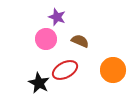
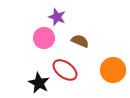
pink circle: moved 2 px left, 1 px up
red ellipse: rotated 65 degrees clockwise
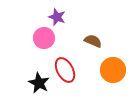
brown semicircle: moved 13 px right
red ellipse: rotated 25 degrees clockwise
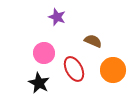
pink circle: moved 15 px down
red ellipse: moved 9 px right, 1 px up
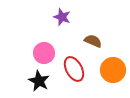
purple star: moved 5 px right
black star: moved 2 px up
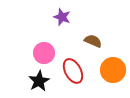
red ellipse: moved 1 px left, 2 px down
black star: rotated 15 degrees clockwise
